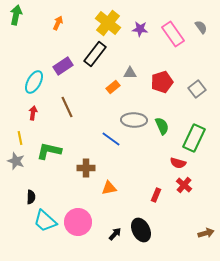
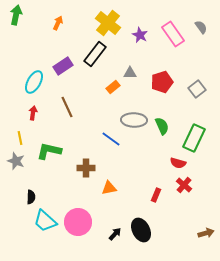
purple star: moved 6 px down; rotated 21 degrees clockwise
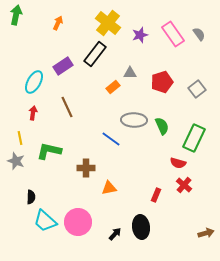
gray semicircle: moved 2 px left, 7 px down
purple star: rotated 28 degrees clockwise
black ellipse: moved 3 px up; rotated 20 degrees clockwise
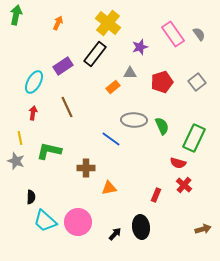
purple star: moved 12 px down
gray square: moved 7 px up
brown arrow: moved 3 px left, 4 px up
